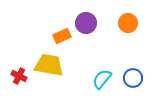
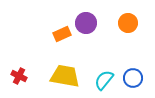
orange rectangle: moved 2 px up
yellow trapezoid: moved 16 px right, 11 px down
cyan semicircle: moved 2 px right, 1 px down
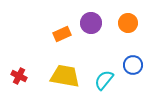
purple circle: moved 5 px right
blue circle: moved 13 px up
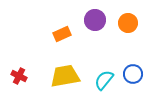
purple circle: moved 4 px right, 3 px up
blue circle: moved 9 px down
yellow trapezoid: rotated 20 degrees counterclockwise
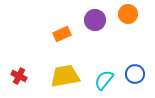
orange circle: moved 9 px up
blue circle: moved 2 px right
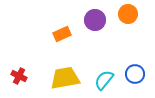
yellow trapezoid: moved 2 px down
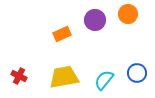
blue circle: moved 2 px right, 1 px up
yellow trapezoid: moved 1 px left, 1 px up
